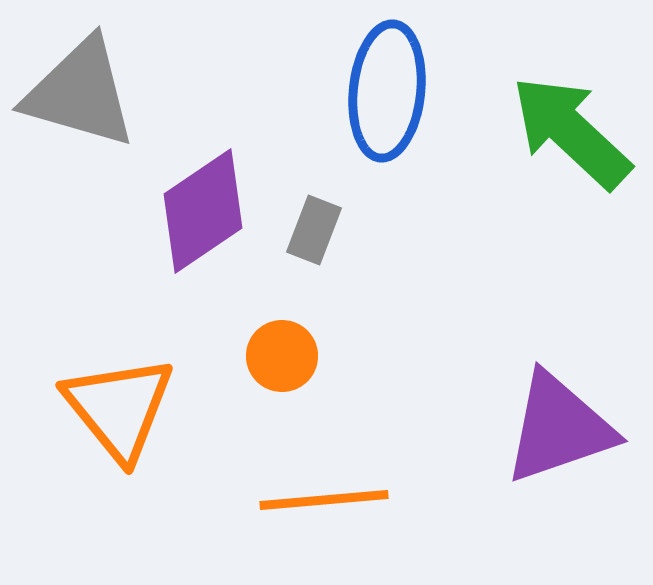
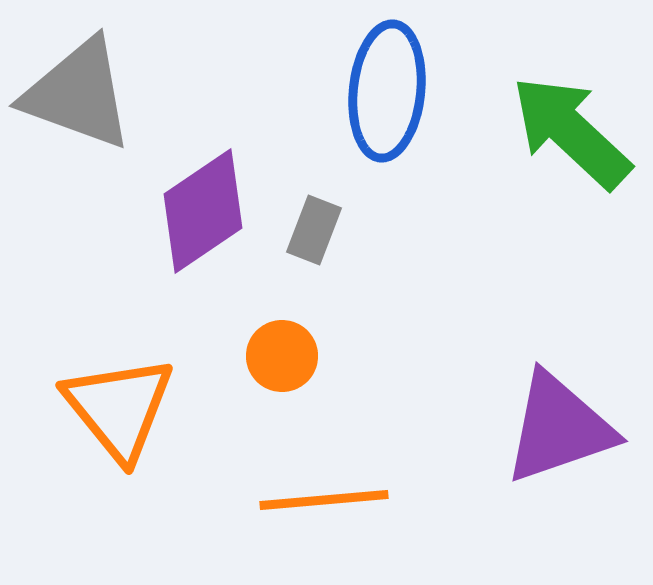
gray triangle: moved 2 px left, 1 px down; rotated 4 degrees clockwise
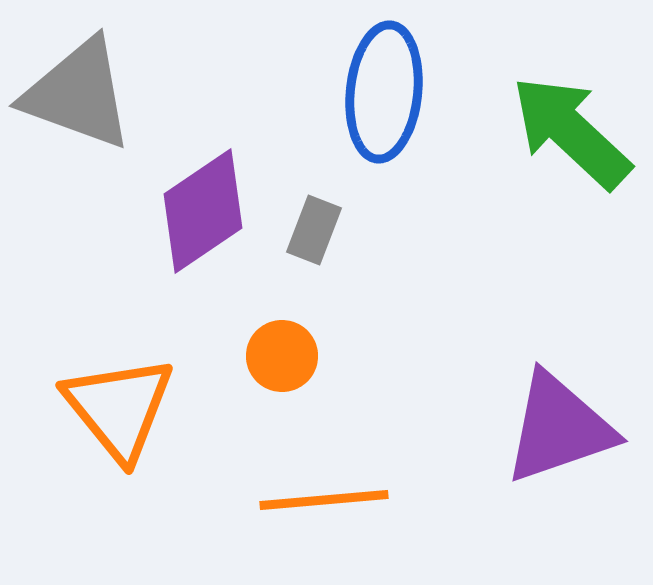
blue ellipse: moved 3 px left, 1 px down
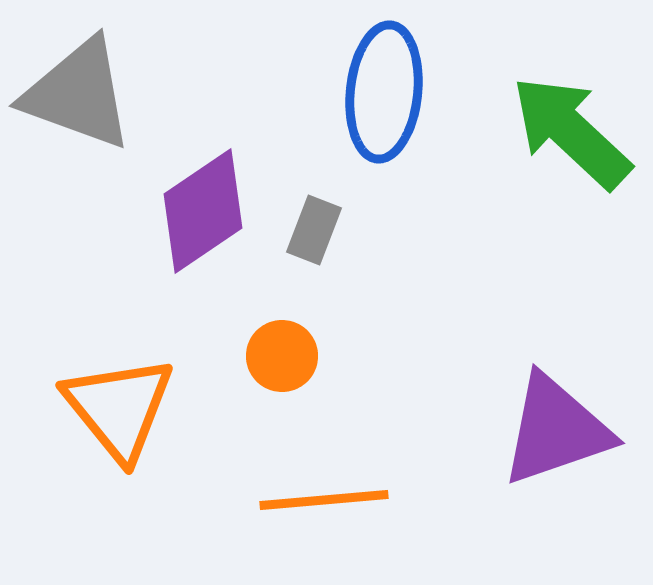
purple triangle: moved 3 px left, 2 px down
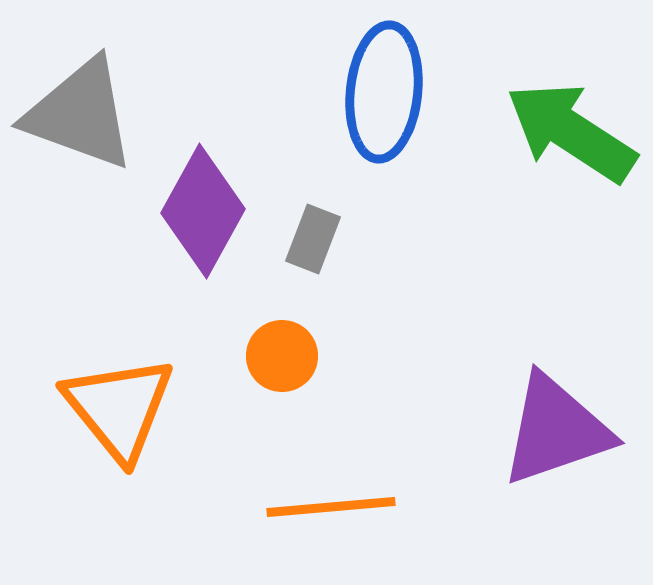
gray triangle: moved 2 px right, 20 px down
green arrow: rotated 10 degrees counterclockwise
purple diamond: rotated 27 degrees counterclockwise
gray rectangle: moved 1 px left, 9 px down
orange line: moved 7 px right, 7 px down
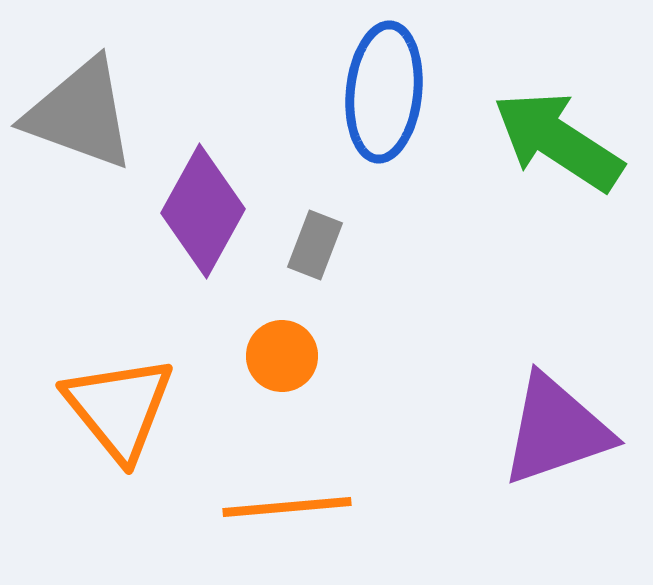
green arrow: moved 13 px left, 9 px down
gray rectangle: moved 2 px right, 6 px down
orange line: moved 44 px left
